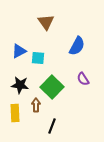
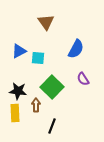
blue semicircle: moved 1 px left, 3 px down
black star: moved 2 px left, 6 px down
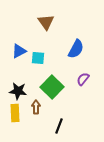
purple semicircle: rotated 72 degrees clockwise
brown arrow: moved 2 px down
black line: moved 7 px right
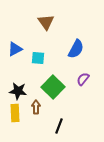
blue triangle: moved 4 px left, 2 px up
green square: moved 1 px right
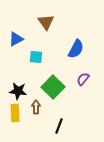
blue triangle: moved 1 px right, 10 px up
cyan square: moved 2 px left, 1 px up
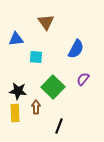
blue triangle: rotated 21 degrees clockwise
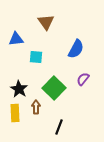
green square: moved 1 px right, 1 px down
black star: moved 1 px right, 2 px up; rotated 24 degrees clockwise
black line: moved 1 px down
